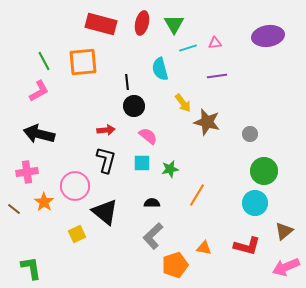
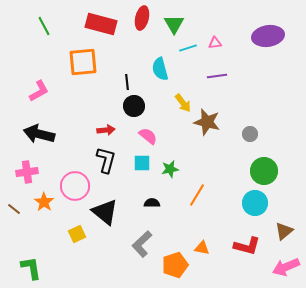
red ellipse: moved 5 px up
green line: moved 35 px up
gray L-shape: moved 11 px left, 8 px down
orange triangle: moved 2 px left
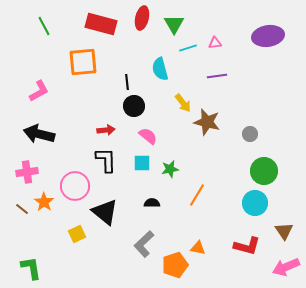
black L-shape: rotated 16 degrees counterclockwise
brown line: moved 8 px right
brown triangle: rotated 24 degrees counterclockwise
gray L-shape: moved 2 px right
orange triangle: moved 4 px left
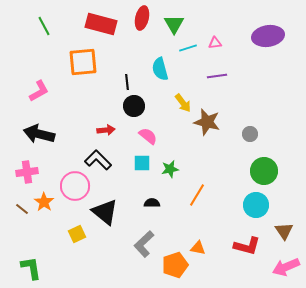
black L-shape: moved 8 px left; rotated 44 degrees counterclockwise
cyan circle: moved 1 px right, 2 px down
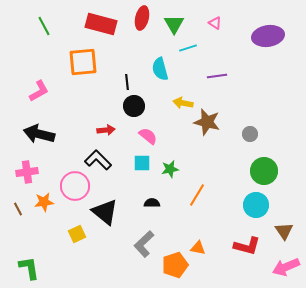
pink triangle: moved 20 px up; rotated 40 degrees clockwise
yellow arrow: rotated 138 degrees clockwise
orange star: rotated 30 degrees clockwise
brown line: moved 4 px left; rotated 24 degrees clockwise
green L-shape: moved 2 px left
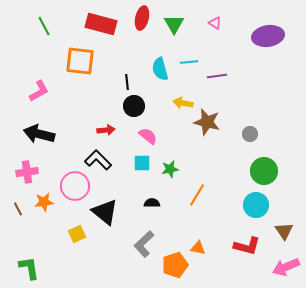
cyan line: moved 1 px right, 14 px down; rotated 12 degrees clockwise
orange square: moved 3 px left, 1 px up; rotated 12 degrees clockwise
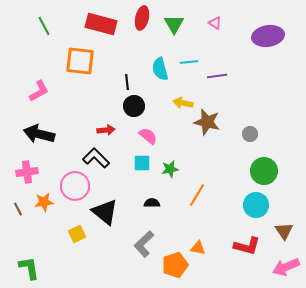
black L-shape: moved 2 px left, 2 px up
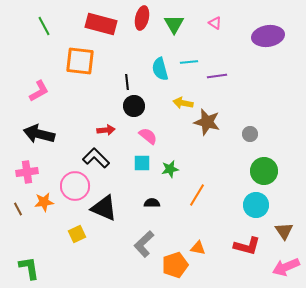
black triangle: moved 1 px left, 4 px up; rotated 16 degrees counterclockwise
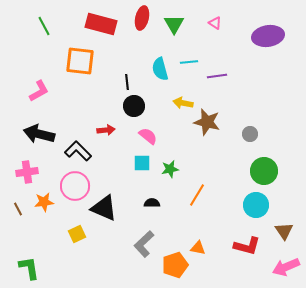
black L-shape: moved 18 px left, 7 px up
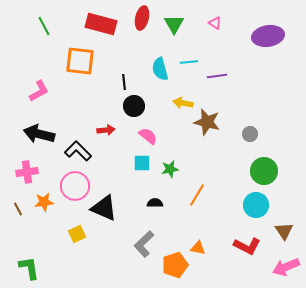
black line: moved 3 px left
black semicircle: moved 3 px right
red L-shape: rotated 12 degrees clockwise
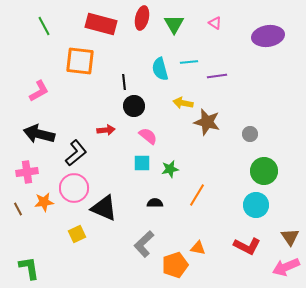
black L-shape: moved 2 px left, 2 px down; rotated 96 degrees clockwise
pink circle: moved 1 px left, 2 px down
brown triangle: moved 6 px right, 6 px down
